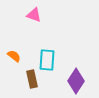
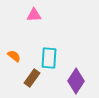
pink triangle: rotated 21 degrees counterclockwise
cyan rectangle: moved 2 px right, 2 px up
brown rectangle: moved 1 px up; rotated 48 degrees clockwise
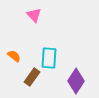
pink triangle: rotated 49 degrees clockwise
brown rectangle: moved 1 px up
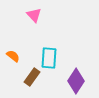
orange semicircle: moved 1 px left
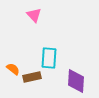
orange semicircle: moved 13 px down
brown rectangle: rotated 42 degrees clockwise
purple diamond: rotated 30 degrees counterclockwise
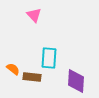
brown rectangle: rotated 18 degrees clockwise
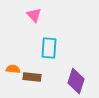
cyan rectangle: moved 10 px up
orange semicircle: rotated 32 degrees counterclockwise
purple diamond: rotated 15 degrees clockwise
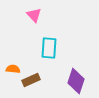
brown rectangle: moved 1 px left, 3 px down; rotated 30 degrees counterclockwise
